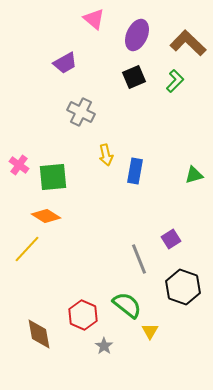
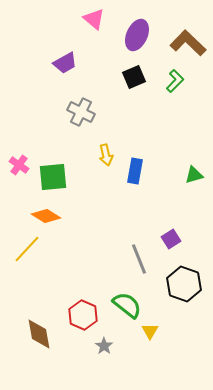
black hexagon: moved 1 px right, 3 px up
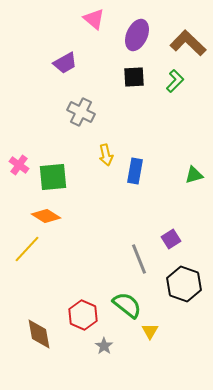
black square: rotated 20 degrees clockwise
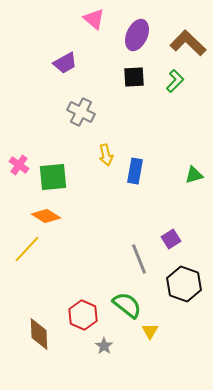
brown diamond: rotated 8 degrees clockwise
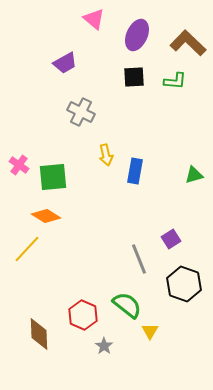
green L-shape: rotated 50 degrees clockwise
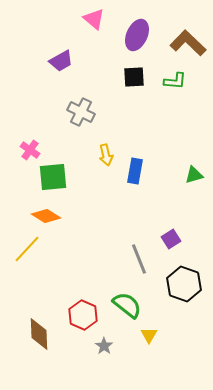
purple trapezoid: moved 4 px left, 2 px up
pink cross: moved 11 px right, 15 px up
yellow triangle: moved 1 px left, 4 px down
